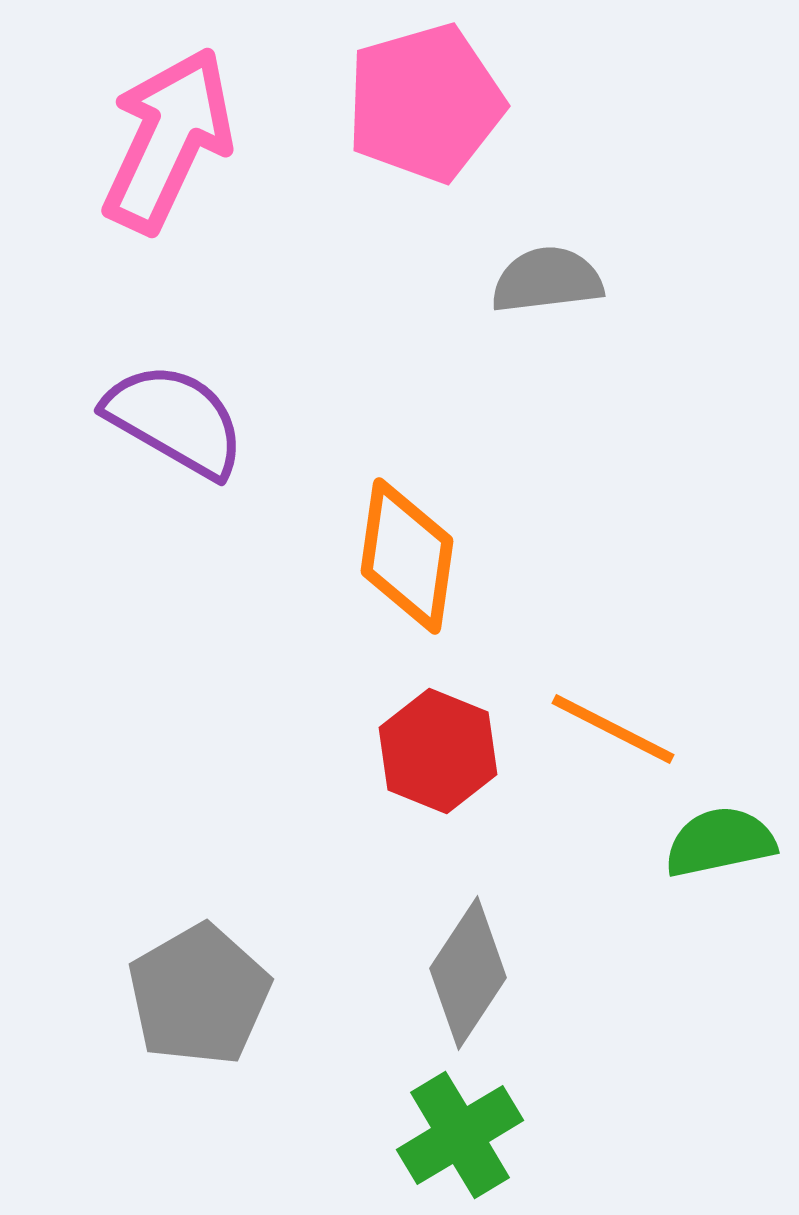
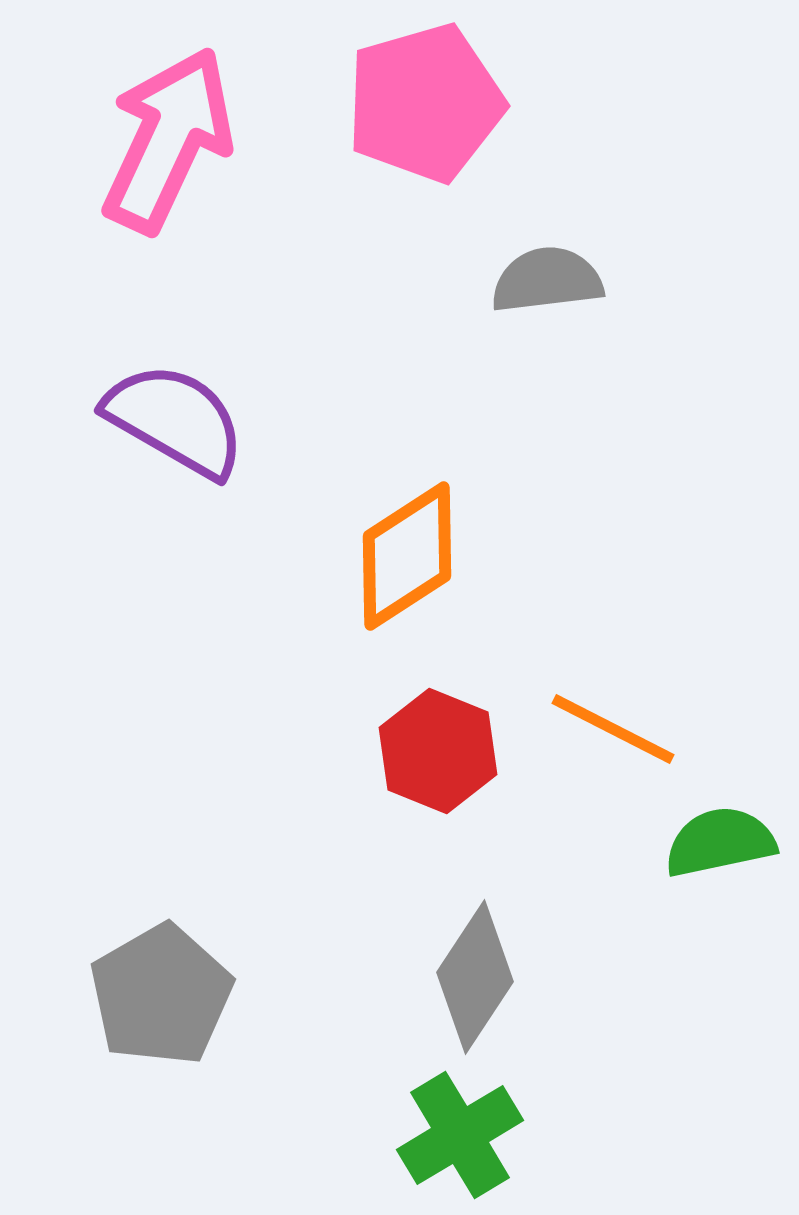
orange diamond: rotated 49 degrees clockwise
gray diamond: moved 7 px right, 4 px down
gray pentagon: moved 38 px left
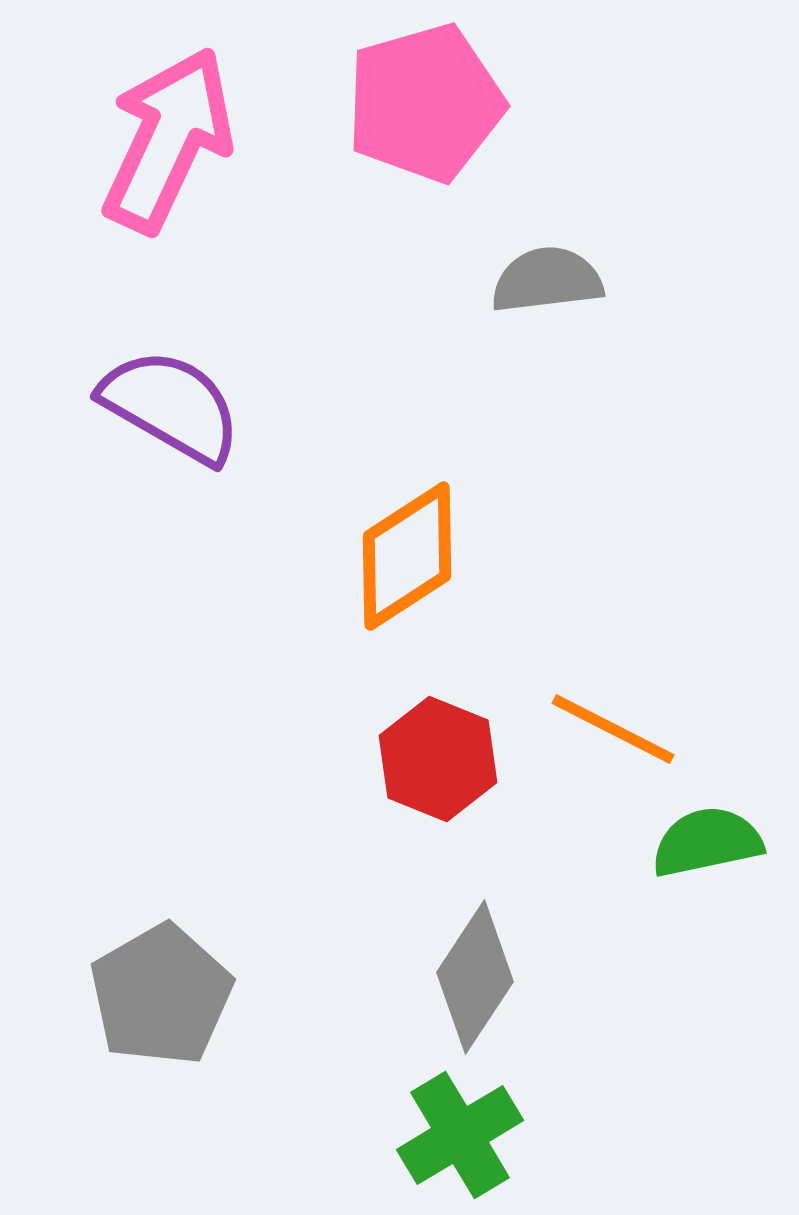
purple semicircle: moved 4 px left, 14 px up
red hexagon: moved 8 px down
green semicircle: moved 13 px left
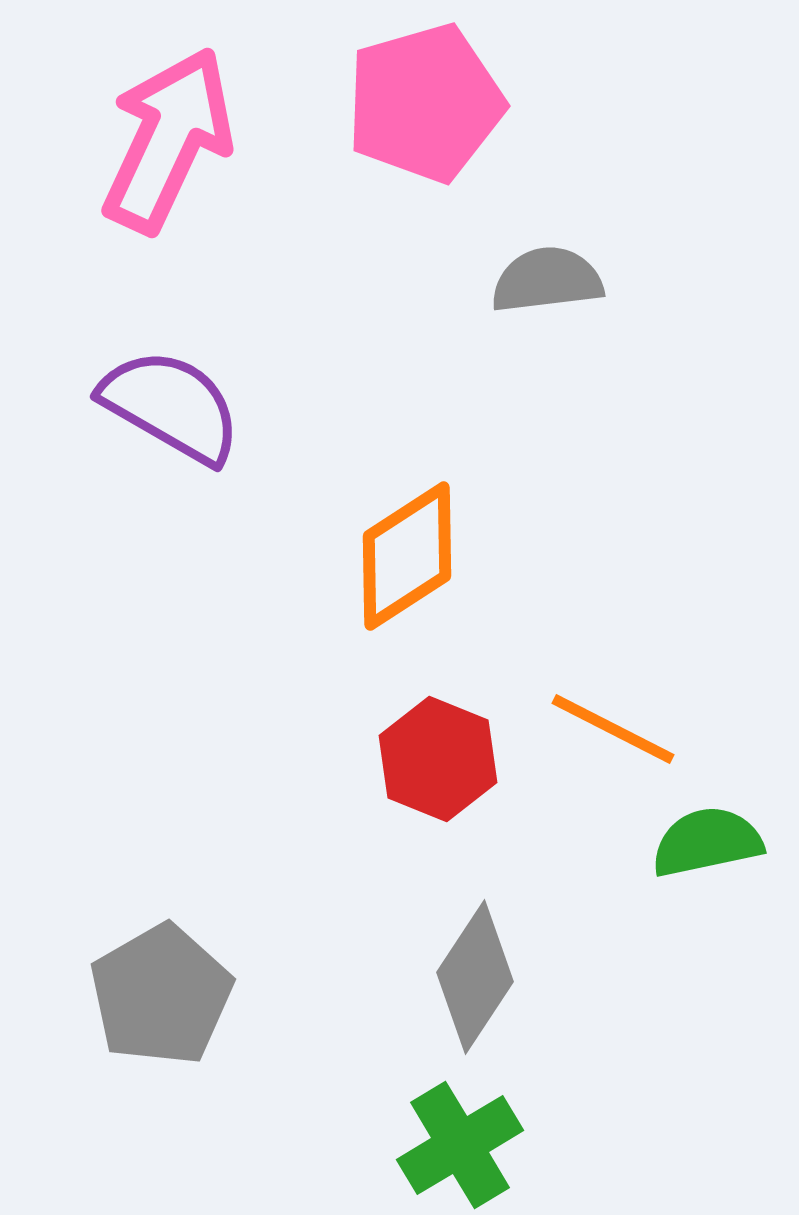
green cross: moved 10 px down
